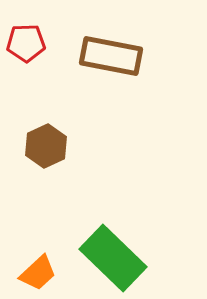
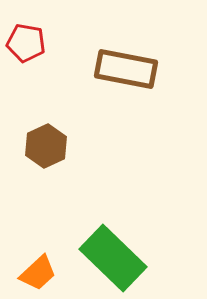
red pentagon: rotated 12 degrees clockwise
brown rectangle: moved 15 px right, 13 px down
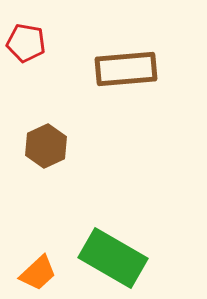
brown rectangle: rotated 16 degrees counterclockwise
green rectangle: rotated 14 degrees counterclockwise
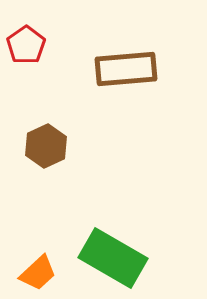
red pentagon: moved 2 px down; rotated 27 degrees clockwise
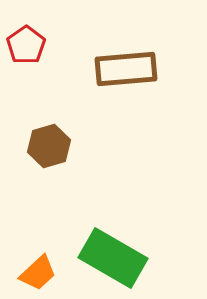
brown hexagon: moved 3 px right; rotated 9 degrees clockwise
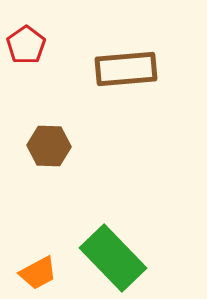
brown hexagon: rotated 18 degrees clockwise
green rectangle: rotated 16 degrees clockwise
orange trapezoid: rotated 15 degrees clockwise
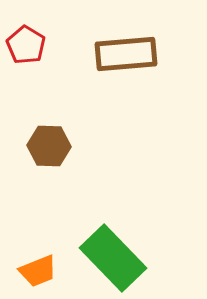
red pentagon: rotated 6 degrees counterclockwise
brown rectangle: moved 15 px up
orange trapezoid: moved 2 px up; rotated 6 degrees clockwise
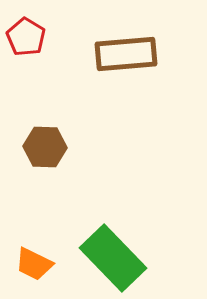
red pentagon: moved 8 px up
brown hexagon: moved 4 px left, 1 px down
orange trapezoid: moved 4 px left, 7 px up; rotated 48 degrees clockwise
